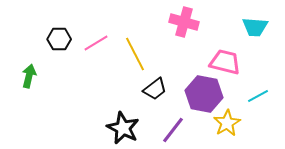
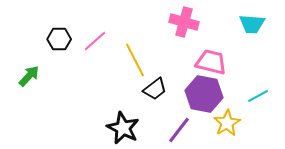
cyan trapezoid: moved 3 px left, 3 px up
pink line: moved 1 px left, 2 px up; rotated 10 degrees counterclockwise
yellow line: moved 6 px down
pink trapezoid: moved 14 px left
green arrow: rotated 30 degrees clockwise
purple line: moved 6 px right
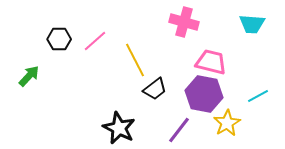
black star: moved 4 px left
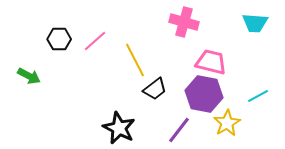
cyan trapezoid: moved 3 px right, 1 px up
green arrow: rotated 75 degrees clockwise
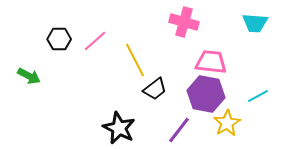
pink trapezoid: rotated 8 degrees counterclockwise
purple hexagon: moved 2 px right
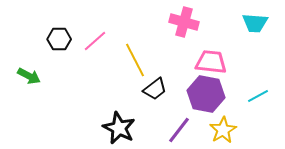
yellow star: moved 4 px left, 7 px down
